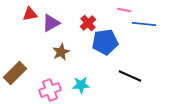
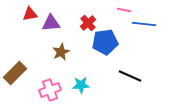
purple triangle: rotated 24 degrees clockwise
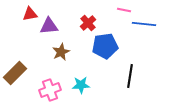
purple triangle: moved 2 px left, 3 px down
blue pentagon: moved 4 px down
black line: rotated 75 degrees clockwise
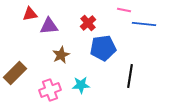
blue pentagon: moved 2 px left, 2 px down
brown star: moved 3 px down
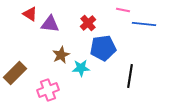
pink line: moved 1 px left
red triangle: rotated 42 degrees clockwise
purple triangle: moved 1 px right, 2 px up; rotated 12 degrees clockwise
cyan star: moved 17 px up
pink cross: moved 2 px left
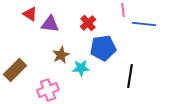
pink line: rotated 72 degrees clockwise
brown rectangle: moved 3 px up
